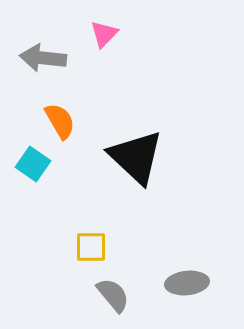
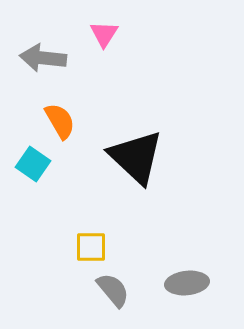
pink triangle: rotated 12 degrees counterclockwise
gray semicircle: moved 5 px up
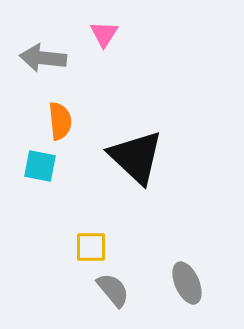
orange semicircle: rotated 24 degrees clockwise
cyan square: moved 7 px right, 2 px down; rotated 24 degrees counterclockwise
gray ellipse: rotated 72 degrees clockwise
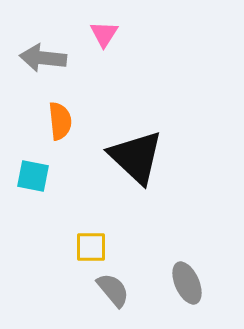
cyan square: moved 7 px left, 10 px down
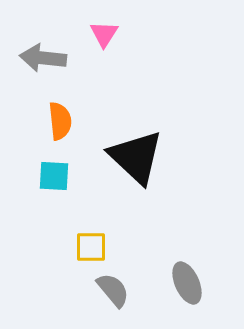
cyan square: moved 21 px right; rotated 8 degrees counterclockwise
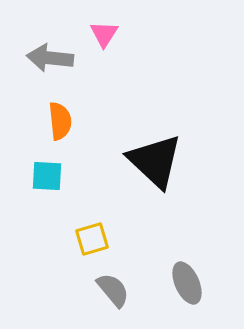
gray arrow: moved 7 px right
black triangle: moved 19 px right, 4 px down
cyan square: moved 7 px left
yellow square: moved 1 px right, 8 px up; rotated 16 degrees counterclockwise
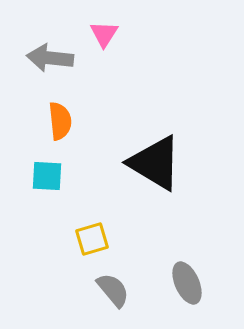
black triangle: moved 2 px down; rotated 12 degrees counterclockwise
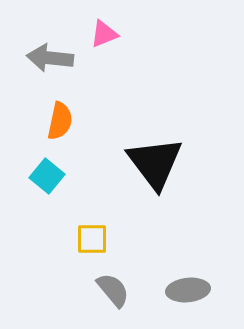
pink triangle: rotated 36 degrees clockwise
orange semicircle: rotated 18 degrees clockwise
black triangle: rotated 22 degrees clockwise
cyan square: rotated 36 degrees clockwise
yellow square: rotated 16 degrees clockwise
gray ellipse: moved 1 px right, 7 px down; rotated 72 degrees counterclockwise
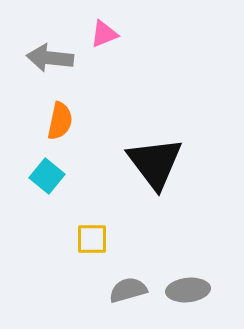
gray semicircle: moved 15 px right; rotated 66 degrees counterclockwise
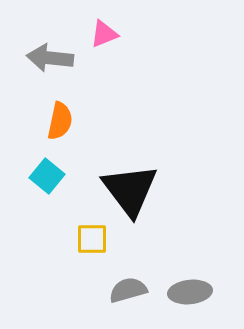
black triangle: moved 25 px left, 27 px down
gray ellipse: moved 2 px right, 2 px down
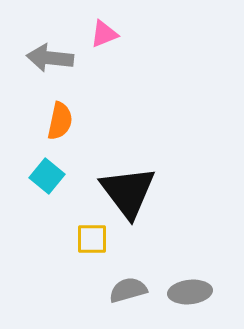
black triangle: moved 2 px left, 2 px down
